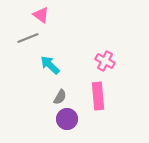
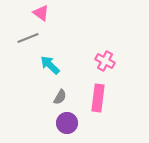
pink triangle: moved 2 px up
pink rectangle: moved 2 px down; rotated 12 degrees clockwise
purple circle: moved 4 px down
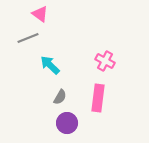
pink triangle: moved 1 px left, 1 px down
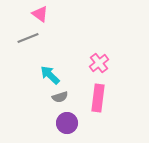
pink cross: moved 6 px left, 2 px down; rotated 24 degrees clockwise
cyan arrow: moved 10 px down
gray semicircle: rotated 42 degrees clockwise
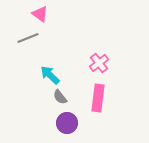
gray semicircle: rotated 70 degrees clockwise
